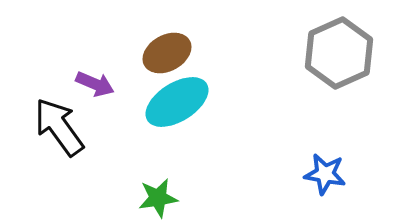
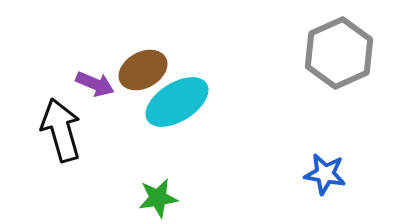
brown ellipse: moved 24 px left, 17 px down
black arrow: moved 2 px right, 3 px down; rotated 20 degrees clockwise
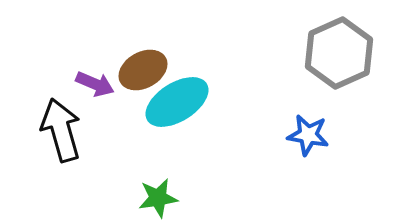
blue star: moved 17 px left, 39 px up
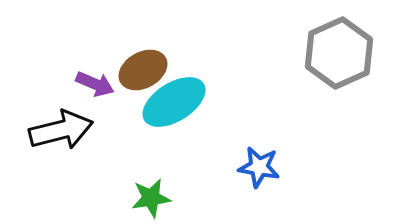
cyan ellipse: moved 3 px left
black arrow: rotated 92 degrees clockwise
blue star: moved 49 px left, 32 px down
green star: moved 7 px left
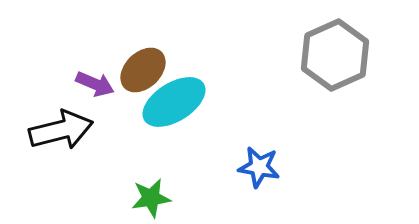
gray hexagon: moved 4 px left, 2 px down
brown ellipse: rotated 15 degrees counterclockwise
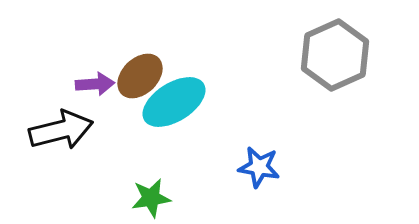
brown ellipse: moved 3 px left, 6 px down
purple arrow: rotated 27 degrees counterclockwise
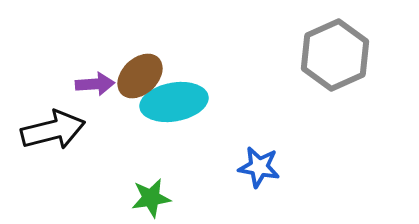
cyan ellipse: rotated 22 degrees clockwise
black arrow: moved 8 px left
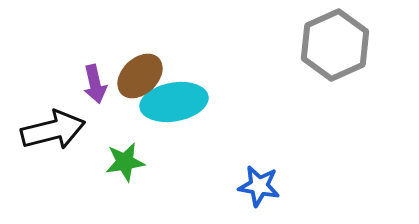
gray hexagon: moved 10 px up
purple arrow: rotated 81 degrees clockwise
blue star: moved 19 px down
green star: moved 26 px left, 36 px up
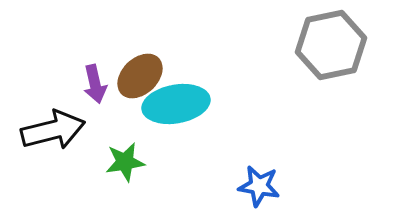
gray hexagon: moved 4 px left; rotated 12 degrees clockwise
cyan ellipse: moved 2 px right, 2 px down
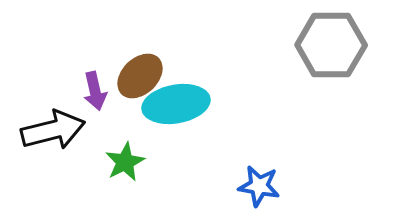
gray hexagon: rotated 12 degrees clockwise
purple arrow: moved 7 px down
green star: rotated 18 degrees counterclockwise
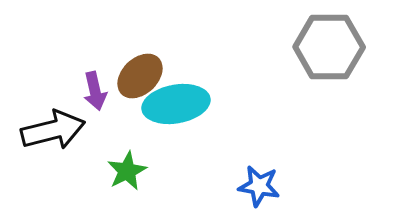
gray hexagon: moved 2 px left, 2 px down
green star: moved 2 px right, 9 px down
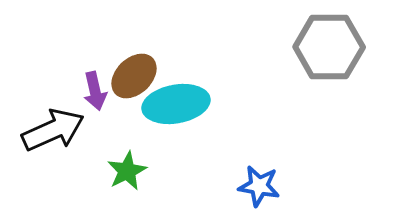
brown ellipse: moved 6 px left
black arrow: rotated 10 degrees counterclockwise
